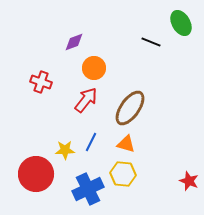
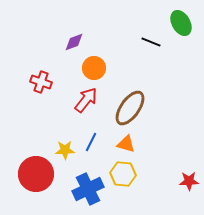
red star: rotated 24 degrees counterclockwise
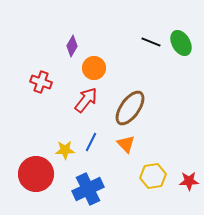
green ellipse: moved 20 px down
purple diamond: moved 2 px left, 4 px down; rotated 40 degrees counterclockwise
orange triangle: rotated 30 degrees clockwise
yellow hexagon: moved 30 px right, 2 px down; rotated 15 degrees counterclockwise
